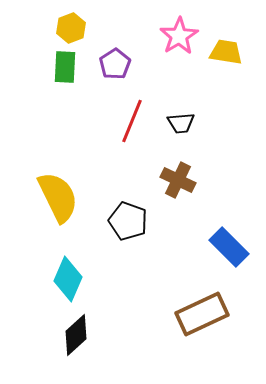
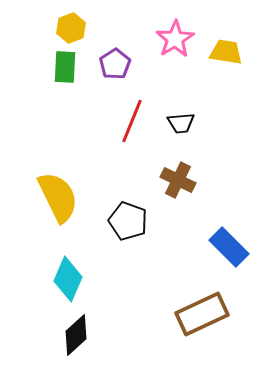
pink star: moved 4 px left, 3 px down
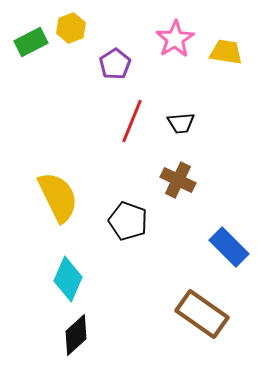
green rectangle: moved 34 px left, 25 px up; rotated 60 degrees clockwise
brown rectangle: rotated 60 degrees clockwise
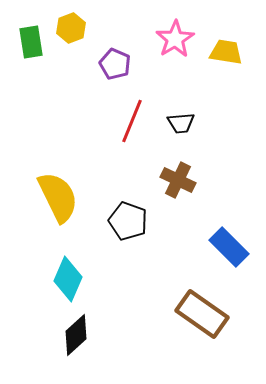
green rectangle: rotated 72 degrees counterclockwise
purple pentagon: rotated 16 degrees counterclockwise
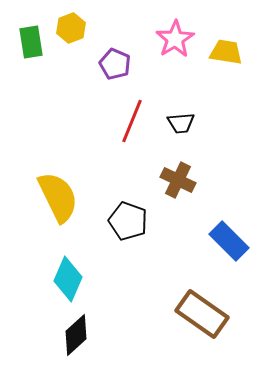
blue rectangle: moved 6 px up
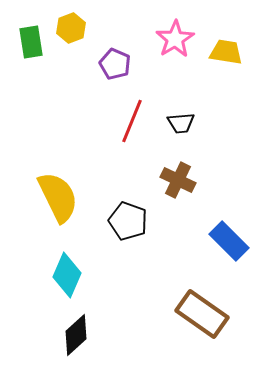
cyan diamond: moved 1 px left, 4 px up
